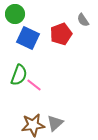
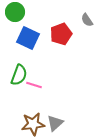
green circle: moved 2 px up
gray semicircle: moved 4 px right
pink line: rotated 21 degrees counterclockwise
brown star: moved 1 px up
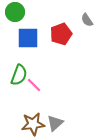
blue square: rotated 25 degrees counterclockwise
pink line: rotated 28 degrees clockwise
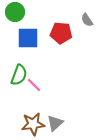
red pentagon: moved 1 px up; rotated 25 degrees clockwise
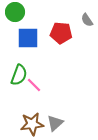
brown star: moved 1 px left
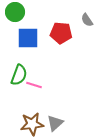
pink line: rotated 28 degrees counterclockwise
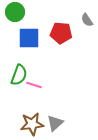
blue square: moved 1 px right
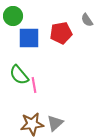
green circle: moved 2 px left, 4 px down
red pentagon: rotated 15 degrees counterclockwise
green semicircle: rotated 120 degrees clockwise
pink line: rotated 63 degrees clockwise
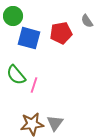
gray semicircle: moved 1 px down
blue square: rotated 15 degrees clockwise
green semicircle: moved 3 px left
pink line: rotated 28 degrees clockwise
gray triangle: rotated 12 degrees counterclockwise
